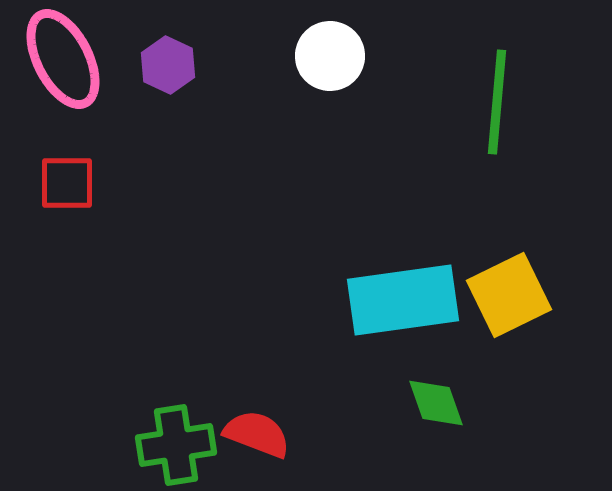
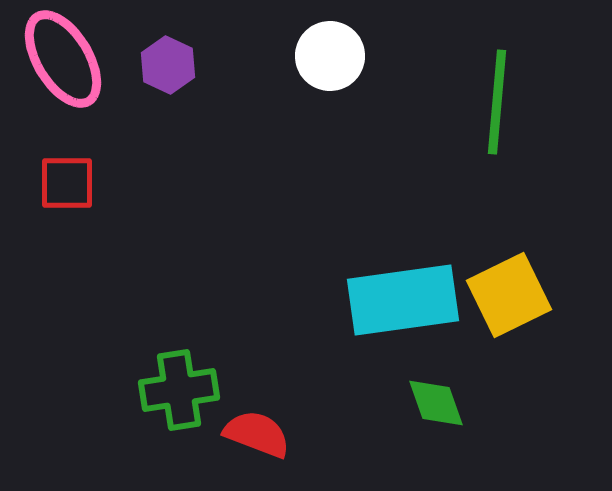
pink ellipse: rotated 4 degrees counterclockwise
green cross: moved 3 px right, 55 px up
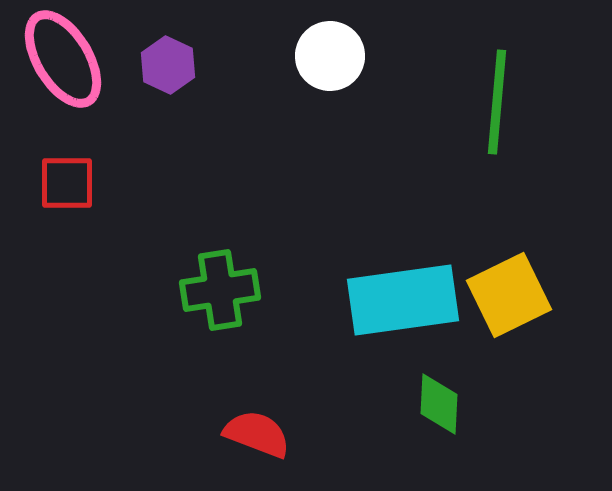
green cross: moved 41 px right, 100 px up
green diamond: moved 3 px right, 1 px down; rotated 22 degrees clockwise
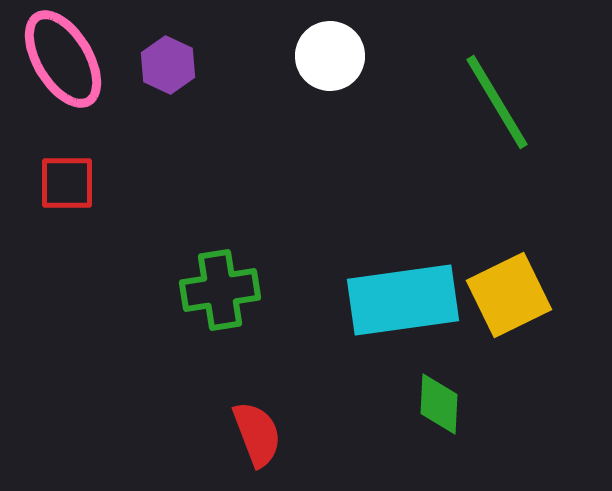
green line: rotated 36 degrees counterclockwise
red semicircle: rotated 48 degrees clockwise
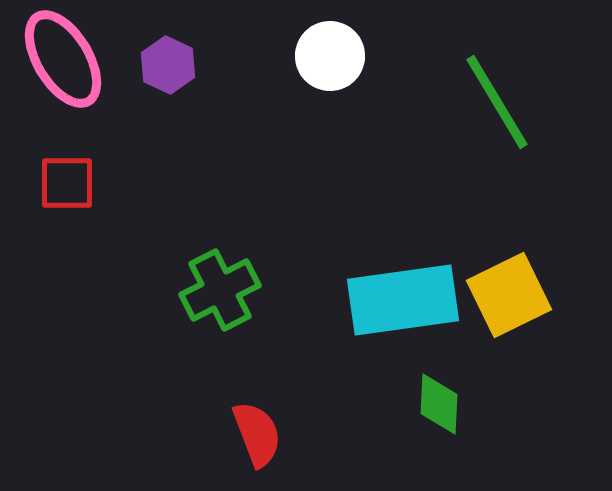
green cross: rotated 18 degrees counterclockwise
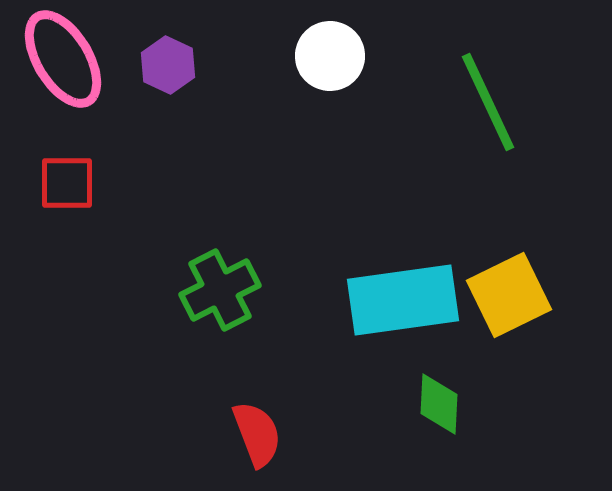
green line: moved 9 px left; rotated 6 degrees clockwise
